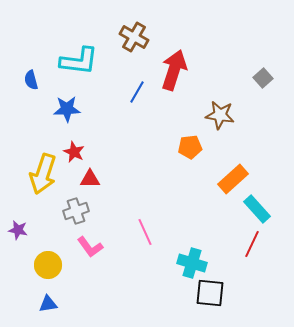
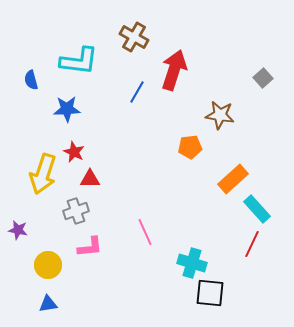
pink L-shape: rotated 60 degrees counterclockwise
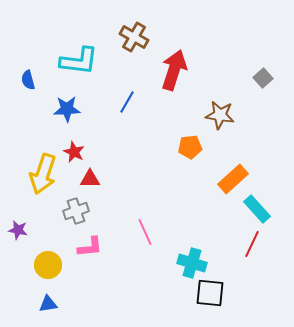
blue semicircle: moved 3 px left
blue line: moved 10 px left, 10 px down
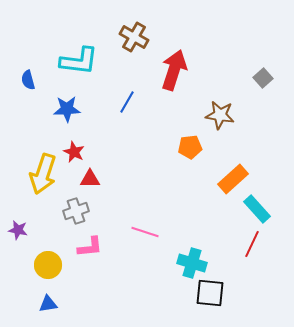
pink line: rotated 48 degrees counterclockwise
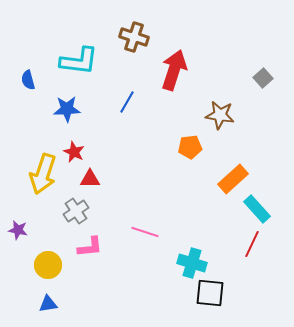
brown cross: rotated 12 degrees counterclockwise
gray cross: rotated 15 degrees counterclockwise
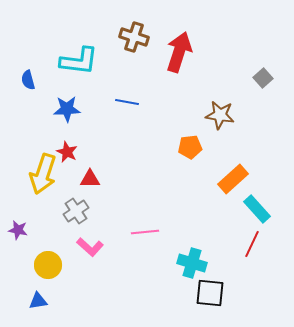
red arrow: moved 5 px right, 18 px up
blue line: rotated 70 degrees clockwise
red star: moved 7 px left
pink line: rotated 24 degrees counterclockwise
pink L-shape: rotated 48 degrees clockwise
blue triangle: moved 10 px left, 3 px up
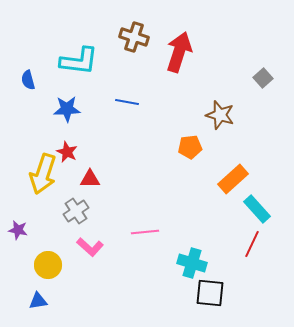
brown star: rotated 8 degrees clockwise
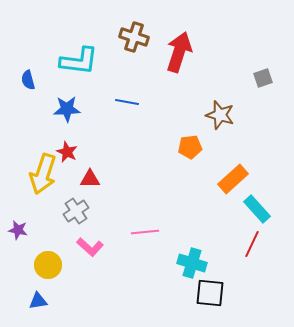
gray square: rotated 24 degrees clockwise
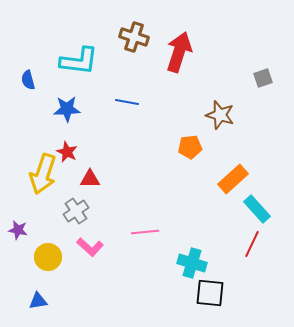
yellow circle: moved 8 px up
